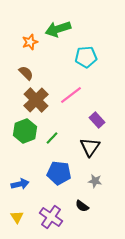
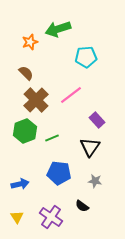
green line: rotated 24 degrees clockwise
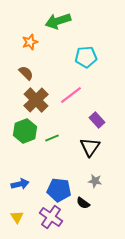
green arrow: moved 8 px up
blue pentagon: moved 17 px down
black semicircle: moved 1 px right, 3 px up
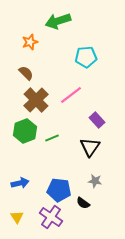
blue arrow: moved 1 px up
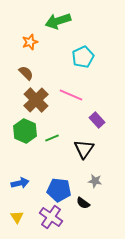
cyan pentagon: moved 3 px left; rotated 20 degrees counterclockwise
pink line: rotated 60 degrees clockwise
green hexagon: rotated 15 degrees counterclockwise
black triangle: moved 6 px left, 2 px down
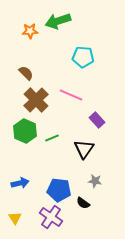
orange star: moved 11 px up; rotated 14 degrees clockwise
cyan pentagon: rotated 30 degrees clockwise
yellow triangle: moved 2 px left, 1 px down
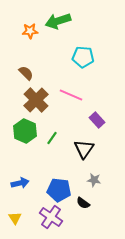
green line: rotated 32 degrees counterclockwise
gray star: moved 1 px left, 1 px up
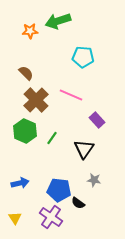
black semicircle: moved 5 px left
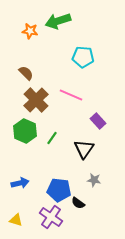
orange star: rotated 14 degrees clockwise
purple rectangle: moved 1 px right, 1 px down
yellow triangle: moved 1 px right, 2 px down; rotated 40 degrees counterclockwise
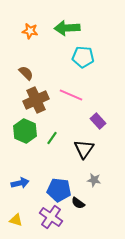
green arrow: moved 9 px right, 7 px down; rotated 15 degrees clockwise
brown cross: rotated 20 degrees clockwise
